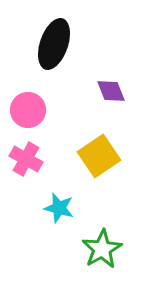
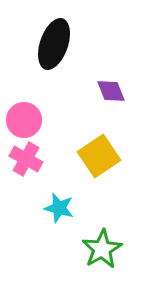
pink circle: moved 4 px left, 10 px down
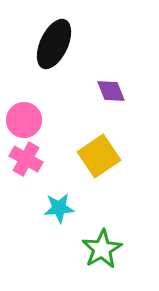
black ellipse: rotated 6 degrees clockwise
cyan star: rotated 20 degrees counterclockwise
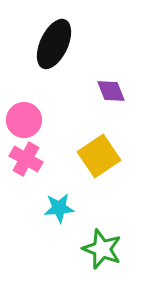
green star: rotated 21 degrees counterclockwise
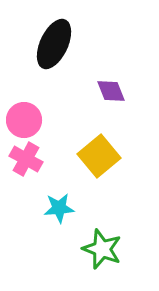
yellow square: rotated 6 degrees counterclockwise
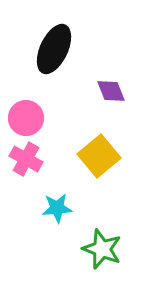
black ellipse: moved 5 px down
pink circle: moved 2 px right, 2 px up
cyan star: moved 2 px left
